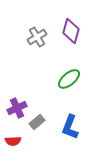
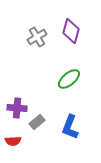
purple cross: rotated 30 degrees clockwise
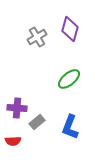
purple diamond: moved 1 px left, 2 px up
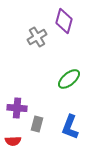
purple diamond: moved 6 px left, 8 px up
gray rectangle: moved 2 px down; rotated 35 degrees counterclockwise
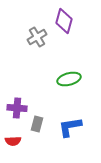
green ellipse: rotated 25 degrees clockwise
blue L-shape: rotated 60 degrees clockwise
